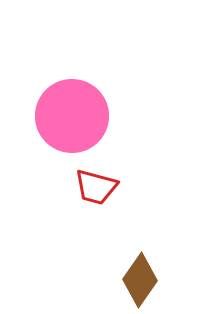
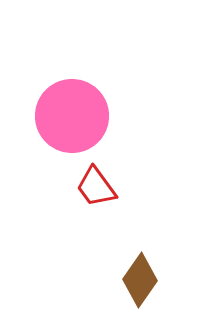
red trapezoid: rotated 39 degrees clockwise
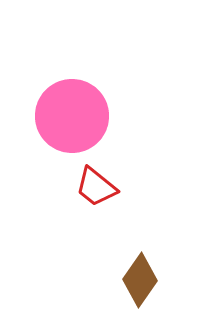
red trapezoid: rotated 15 degrees counterclockwise
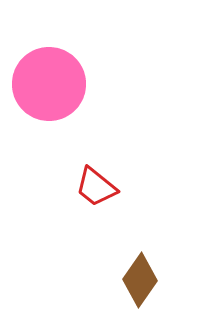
pink circle: moved 23 px left, 32 px up
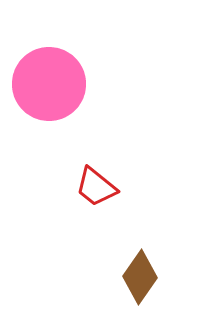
brown diamond: moved 3 px up
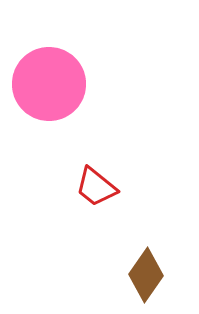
brown diamond: moved 6 px right, 2 px up
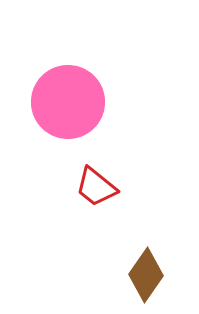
pink circle: moved 19 px right, 18 px down
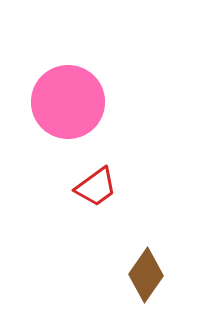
red trapezoid: rotated 75 degrees counterclockwise
